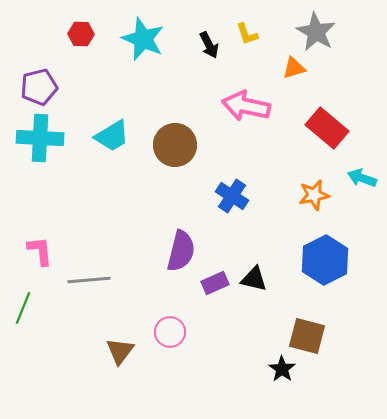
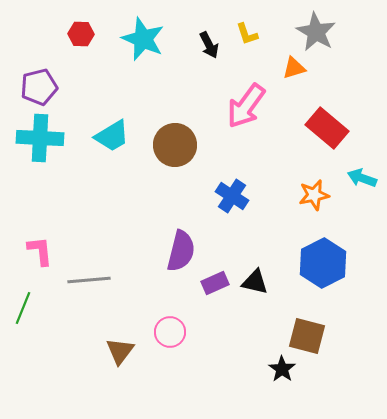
pink arrow: rotated 66 degrees counterclockwise
blue hexagon: moved 2 px left, 3 px down
black triangle: moved 1 px right, 3 px down
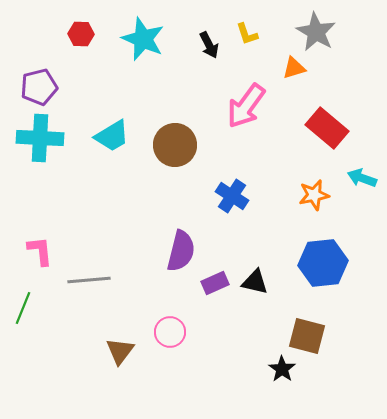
blue hexagon: rotated 21 degrees clockwise
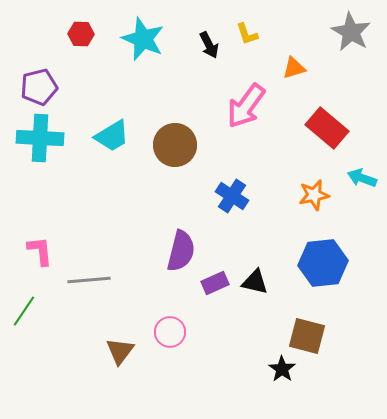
gray star: moved 35 px right
green line: moved 1 px right, 3 px down; rotated 12 degrees clockwise
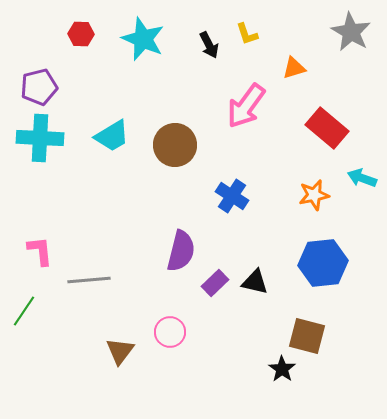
purple rectangle: rotated 20 degrees counterclockwise
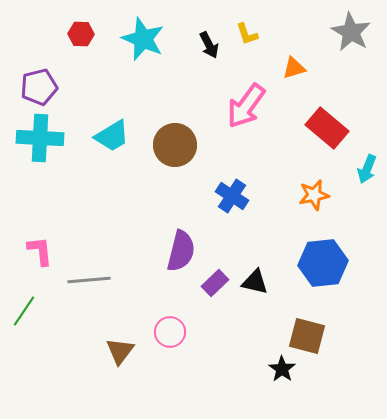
cyan arrow: moved 5 px right, 9 px up; rotated 88 degrees counterclockwise
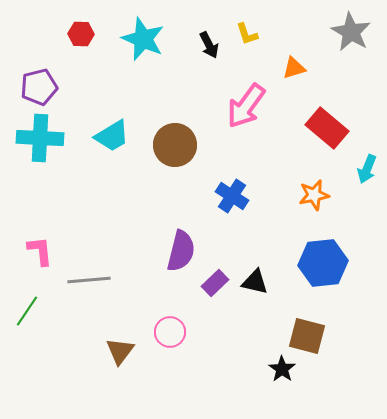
green line: moved 3 px right
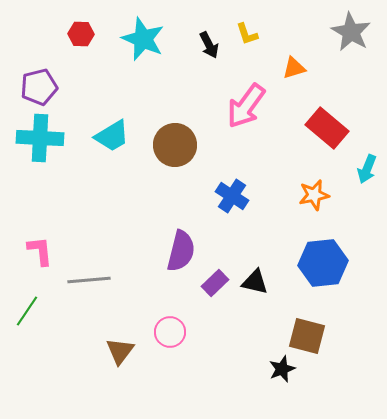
black star: rotated 16 degrees clockwise
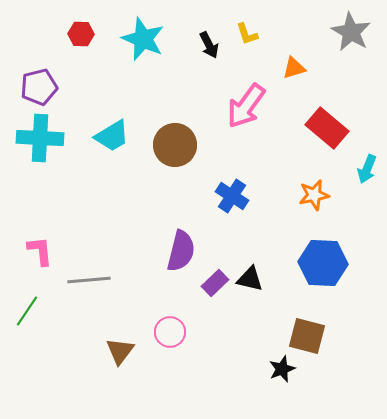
blue hexagon: rotated 9 degrees clockwise
black triangle: moved 5 px left, 3 px up
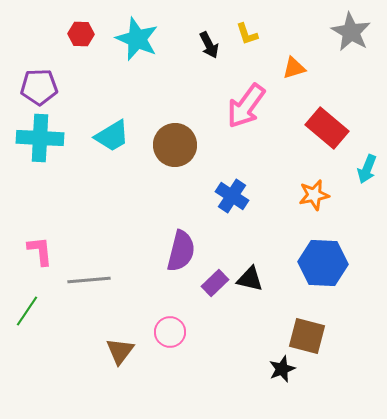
cyan star: moved 6 px left
purple pentagon: rotated 12 degrees clockwise
